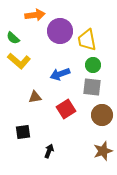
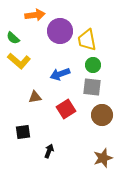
brown star: moved 7 px down
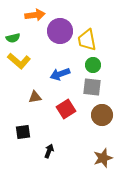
green semicircle: rotated 56 degrees counterclockwise
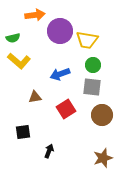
yellow trapezoid: rotated 70 degrees counterclockwise
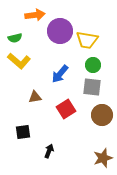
green semicircle: moved 2 px right
blue arrow: rotated 30 degrees counterclockwise
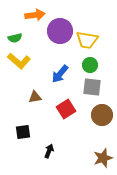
green circle: moved 3 px left
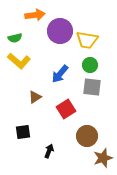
brown triangle: rotated 24 degrees counterclockwise
brown circle: moved 15 px left, 21 px down
